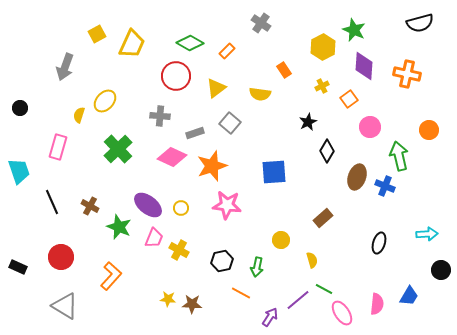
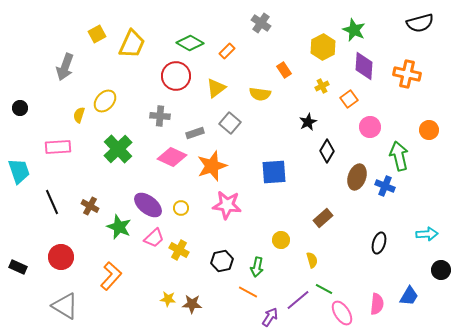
pink rectangle at (58, 147): rotated 70 degrees clockwise
pink trapezoid at (154, 238): rotated 25 degrees clockwise
orange line at (241, 293): moved 7 px right, 1 px up
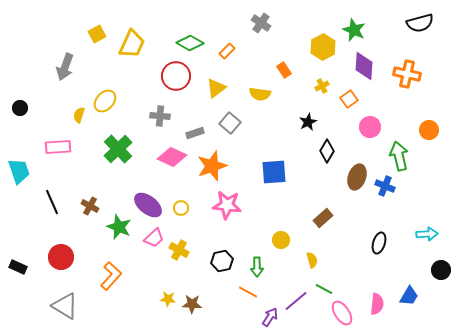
green arrow at (257, 267): rotated 12 degrees counterclockwise
purple line at (298, 300): moved 2 px left, 1 px down
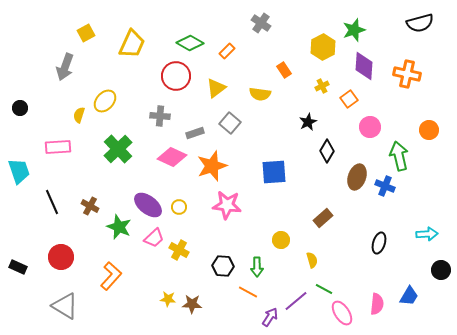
green star at (354, 30): rotated 30 degrees clockwise
yellow square at (97, 34): moved 11 px left, 1 px up
yellow circle at (181, 208): moved 2 px left, 1 px up
black hexagon at (222, 261): moved 1 px right, 5 px down; rotated 15 degrees clockwise
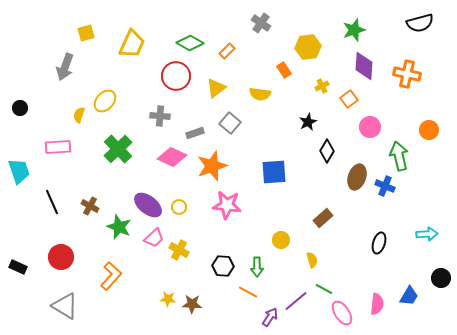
yellow square at (86, 33): rotated 12 degrees clockwise
yellow hexagon at (323, 47): moved 15 px left; rotated 20 degrees clockwise
black circle at (441, 270): moved 8 px down
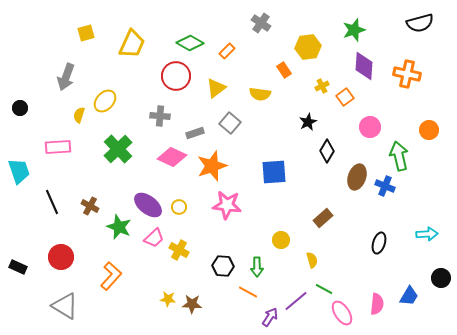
gray arrow at (65, 67): moved 1 px right, 10 px down
orange square at (349, 99): moved 4 px left, 2 px up
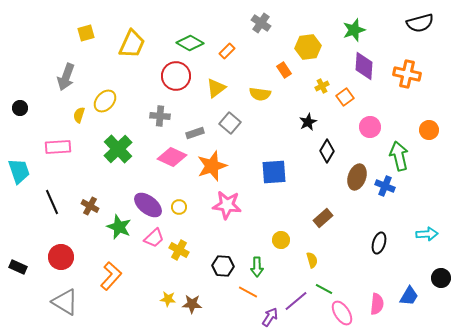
gray triangle at (65, 306): moved 4 px up
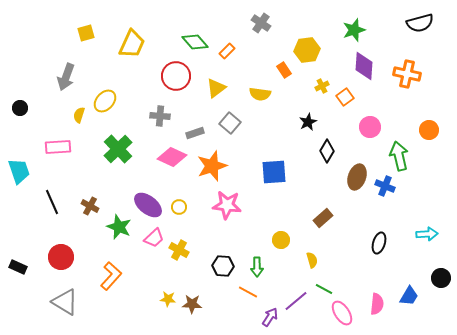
green diamond at (190, 43): moved 5 px right, 1 px up; rotated 20 degrees clockwise
yellow hexagon at (308, 47): moved 1 px left, 3 px down
